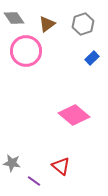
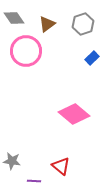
pink diamond: moved 1 px up
gray star: moved 2 px up
purple line: rotated 32 degrees counterclockwise
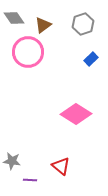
brown triangle: moved 4 px left, 1 px down
pink circle: moved 2 px right, 1 px down
blue rectangle: moved 1 px left, 1 px down
pink diamond: moved 2 px right; rotated 8 degrees counterclockwise
purple line: moved 4 px left, 1 px up
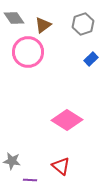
pink diamond: moved 9 px left, 6 px down
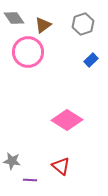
blue rectangle: moved 1 px down
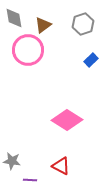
gray diamond: rotated 25 degrees clockwise
pink circle: moved 2 px up
red triangle: rotated 12 degrees counterclockwise
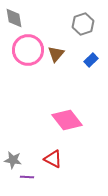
brown triangle: moved 13 px right, 29 px down; rotated 12 degrees counterclockwise
pink diamond: rotated 20 degrees clockwise
gray star: moved 1 px right, 1 px up
red triangle: moved 8 px left, 7 px up
purple line: moved 3 px left, 3 px up
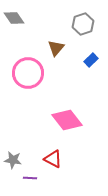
gray diamond: rotated 25 degrees counterclockwise
pink circle: moved 23 px down
brown triangle: moved 6 px up
purple line: moved 3 px right, 1 px down
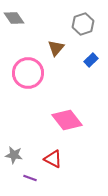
gray star: moved 1 px right, 5 px up
purple line: rotated 16 degrees clockwise
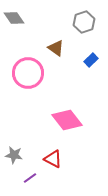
gray hexagon: moved 1 px right, 2 px up
brown triangle: rotated 36 degrees counterclockwise
purple line: rotated 56 degrees counterclockwise
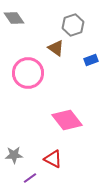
gray hexagon: moved 11 px left, 3 px down
blue rectangle: rotated 24 degrees clockwise
gray star: rotated 12 degrees counterclockwise
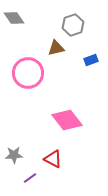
brown triangle: rotated 48 degrees counterclockwise
